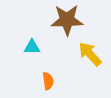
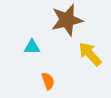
brown star: rotated 12 degrees counterclockwise
orange semicircle: rotated 12 degrees counterclockwise
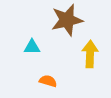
yellow arrow: rotated 44 degrees clockwise
orange semicircle: rotated 54 degrees counterclockwise
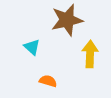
cyan triangle: rotated 42 degrees clockwise
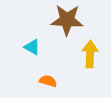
brown star: rotated 16 degrees clockwise
cyan triangle: rotated 12 degrees counterclockwise
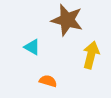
brown star: rotated 12 degrees clockwise
yellow arrow: moved 1 px right, 1 px down; rotated 12 degrees clockwise
